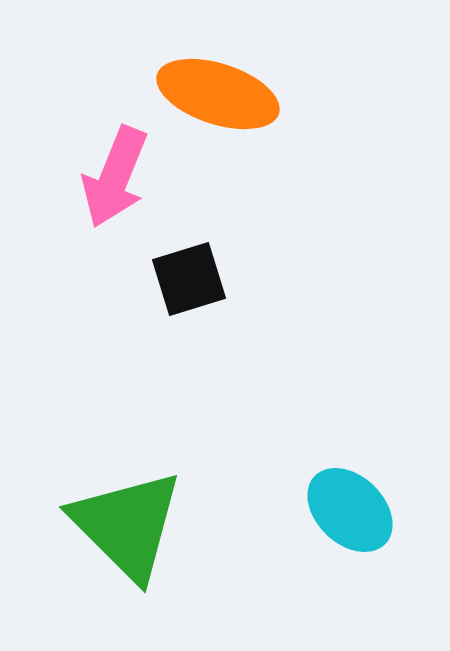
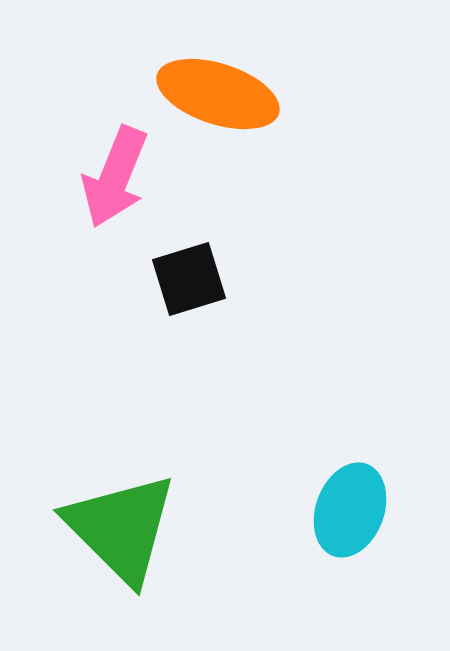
cyan ellipse: rotated 66 degrees clockwise
green triangle: moved 6 px left, 3 px down
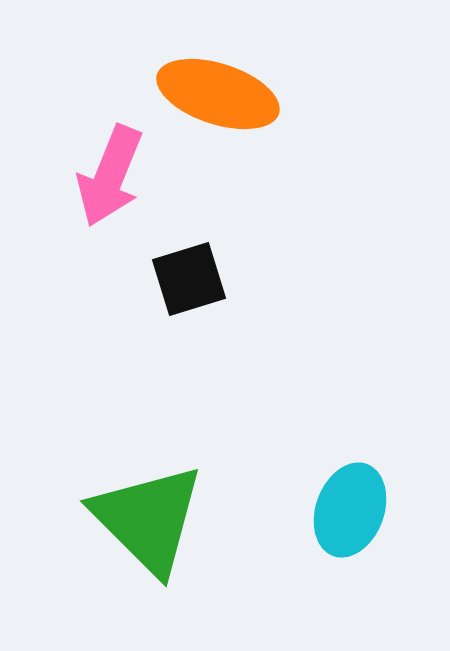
pink arrow: moved 5 px left, 1 px up
green triangle: moved 27 px right, 9 px up
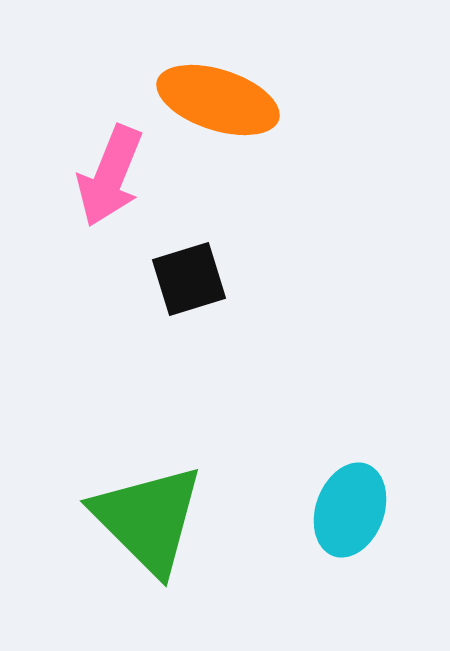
orange ellipse: moved 6 px down
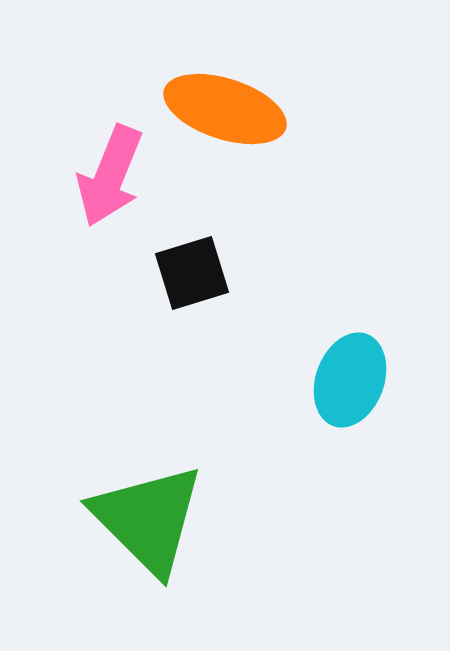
orange ellipse: moved 7 px right, 9 px down
black square: moved 3 px right, 6 px up
cyan ellipse: moved 130 px up
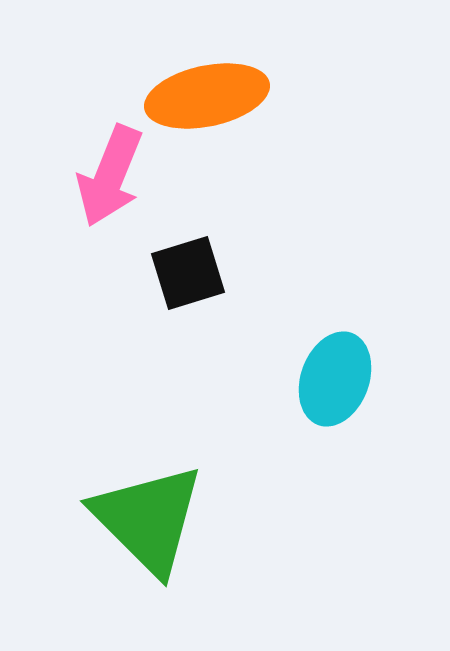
orange ellipse: moved 18 px left, 13 px up; rotated 30 degrees counterclockwise
black square: moved 4 px left
cyan ellipse: moved 15 px left, 1 px up
